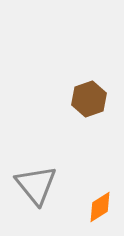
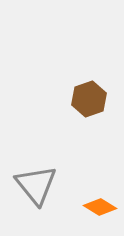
orange diamond: rotated 64 degrees clockwise
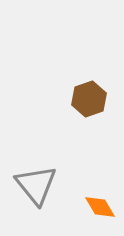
orange diamond: rotated 28 degrees clockwise
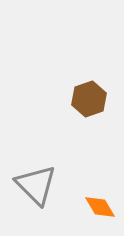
gray triangle: rotated 6 degrees counterclockwise
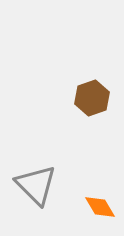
brown hexagon: moved 3 px right, 1 px up
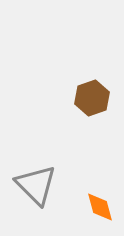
orange diamond: rotated 16 degrees clockwise
